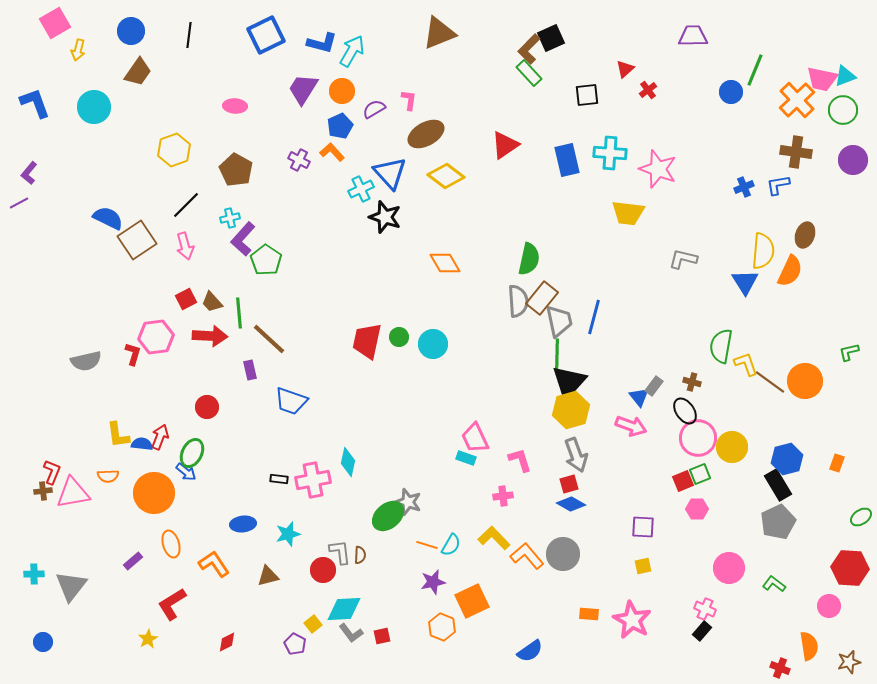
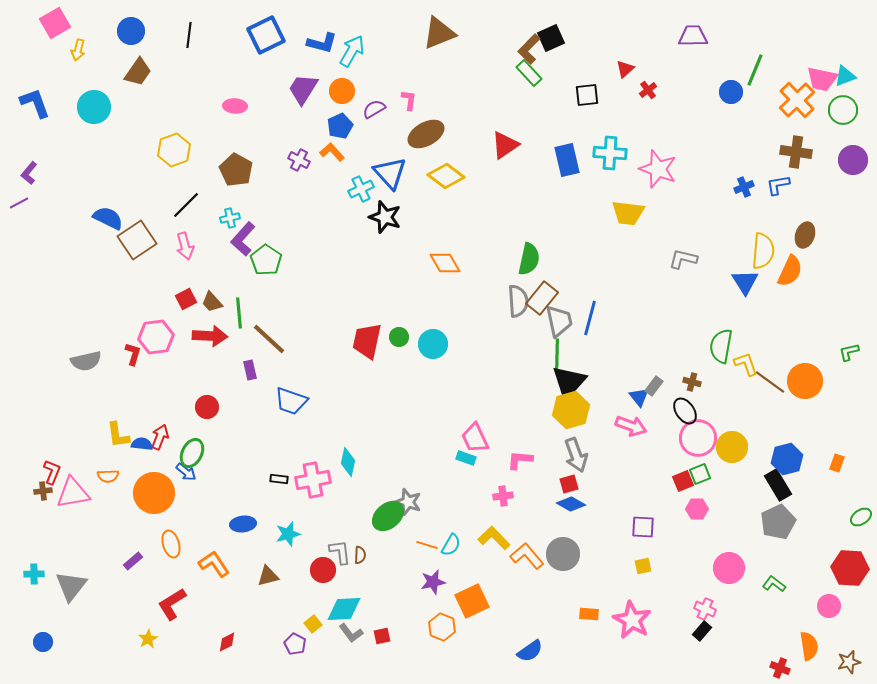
blue line at (594, 317): moved 4 px left, 1 px down
pink L-shape at (520, 460): rotated 68 degrees counterclockwise
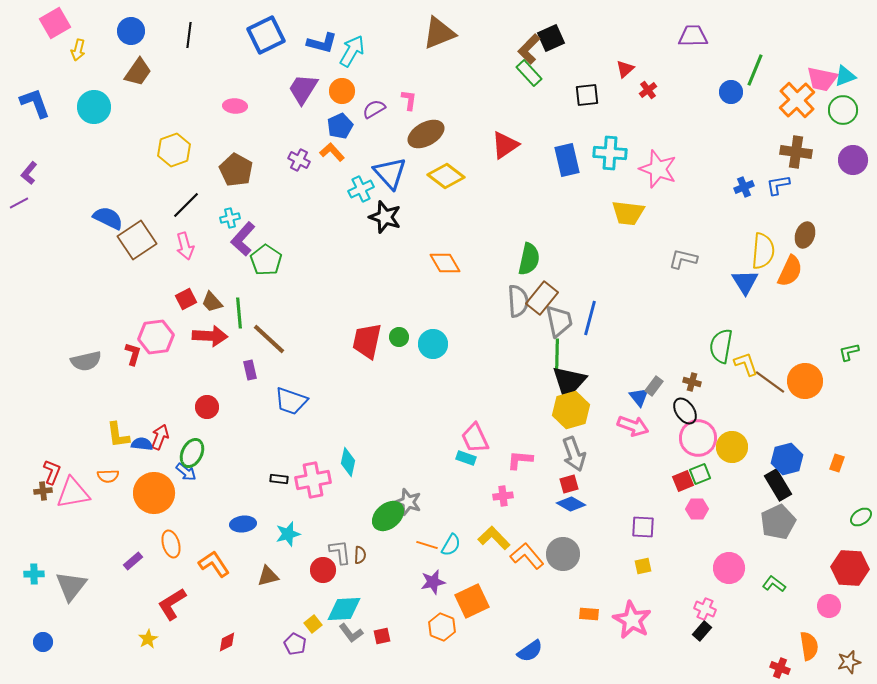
pink arrow at (631, 426): moved 2 px right
gray arrow at (576, 455): moved 2 px left, 1 px up
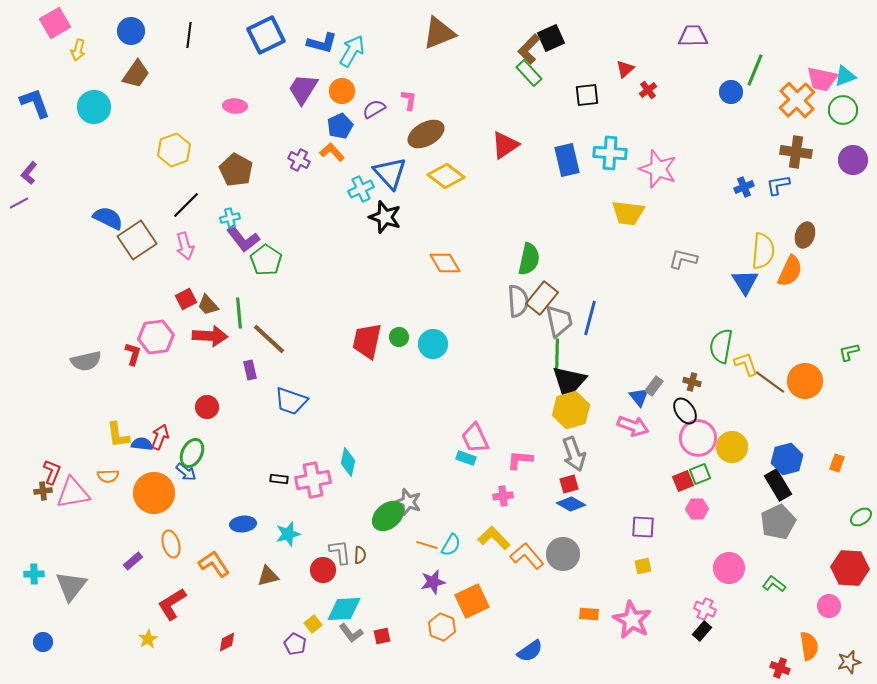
brown trapezoid at (138, 72): moved 2 px left, 2 px down
purple L-shape at (243, 239): rotated 80 degrees counterclockwise
brown trapezoid at (212, 302): moved 4 px left, 3 px down
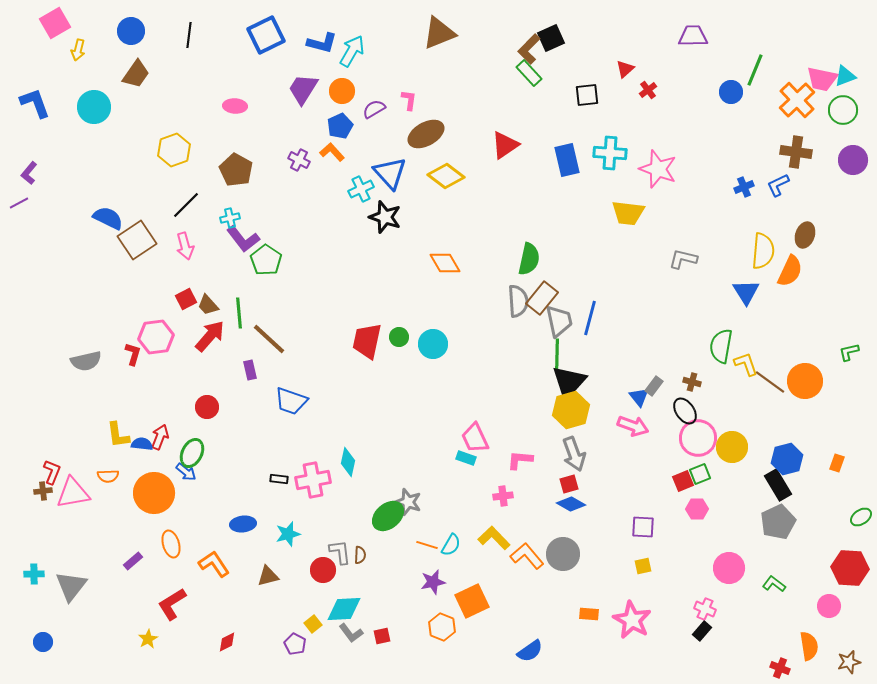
blue L-shape at (778, 185): rotated 15 degrees counterclockwise
blue triangle at (745, 282): moved 1 px right, 10 px down
red arrow at (210, 336): rotated 52 degrees counterclockwise
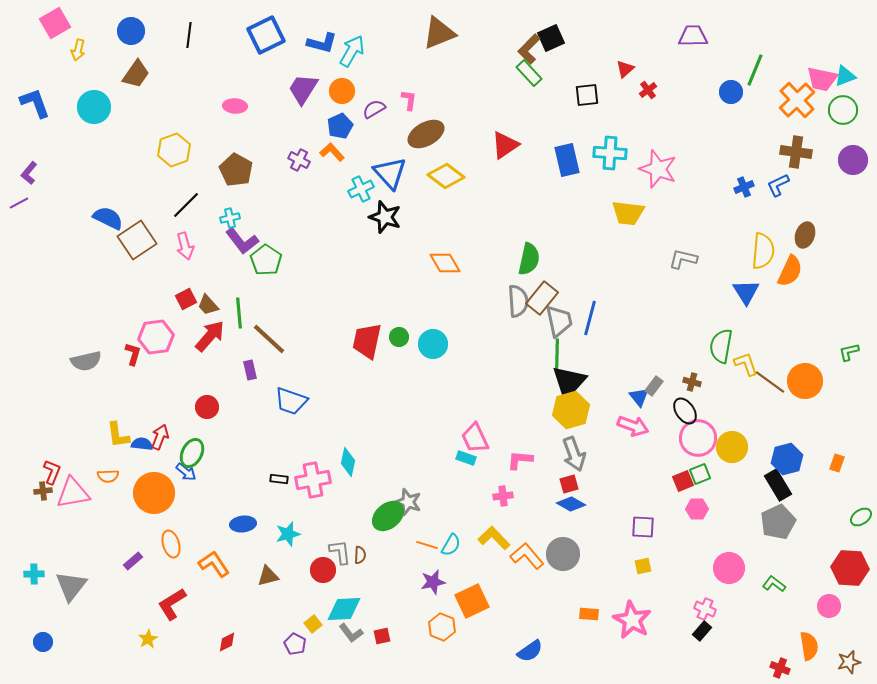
purple L-shape at (243, 239): moved 1 px left, 2 px down
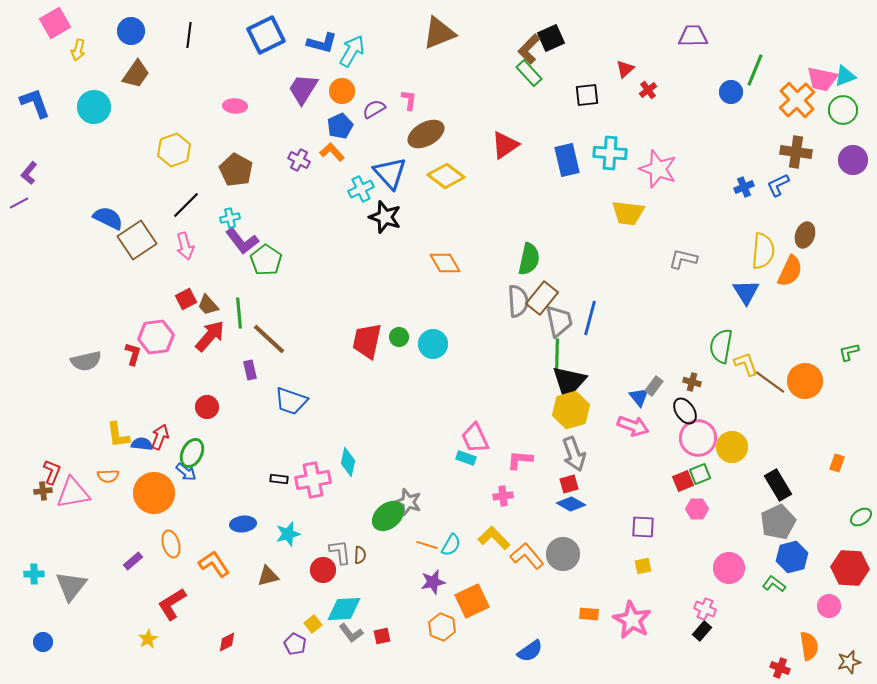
blue hexagon at (787, 459): moved 5 px right, 98 px down
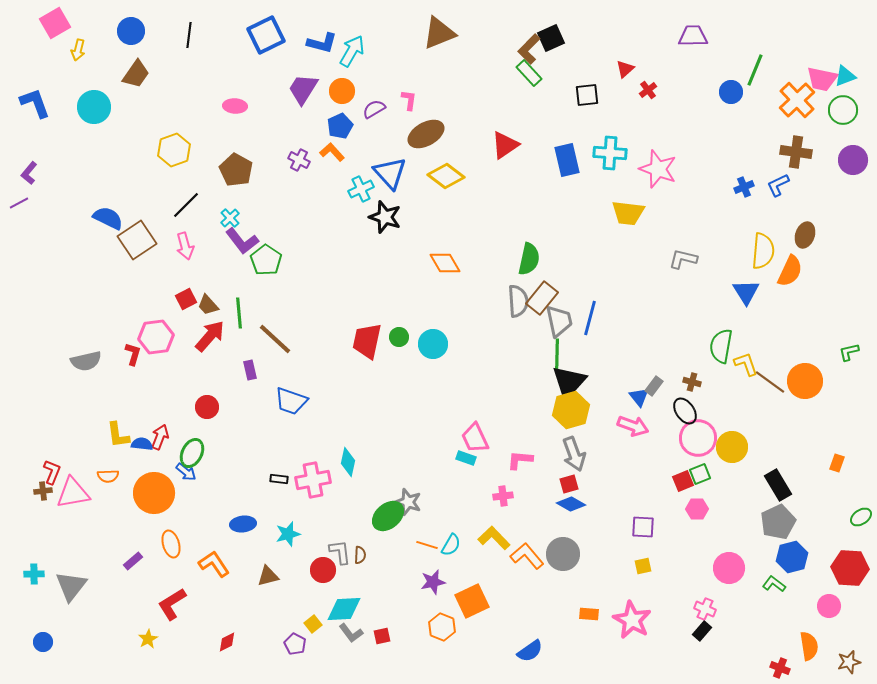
cyan cross at (230, 218): rotated 30 degrees counterclockwise
brown line at (269, 339): moved 6 px right
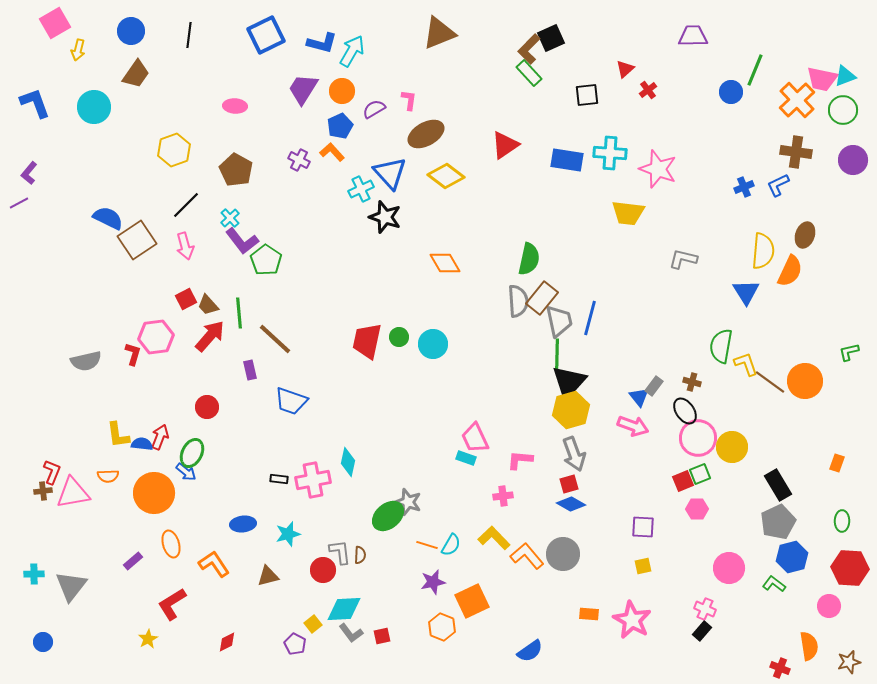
blue rectangle at (567, 160): rotated 68 degrees counterclockwise
green ellipse at (861, 517): moved 19 px left, 4 px down; rotated 55 degrees counterclockwise
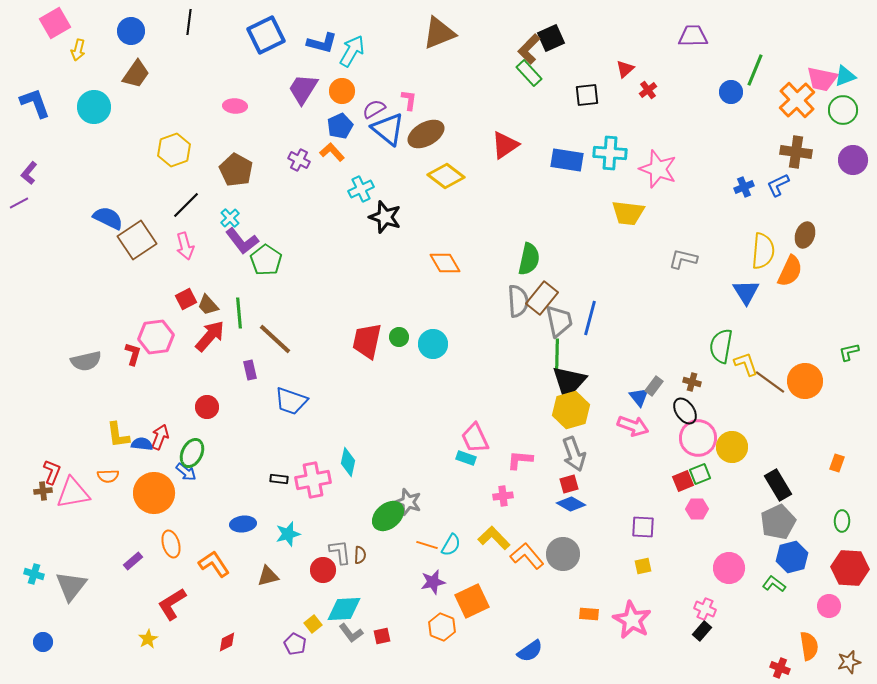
black line at (189, 35): moved 13 px up
blue triangle at (390, 173): moved 2 px left, 44 px up; rotated 9 degrees counterclockwise
cyan cross at (34, 574): rotated 18 degrees clockwise
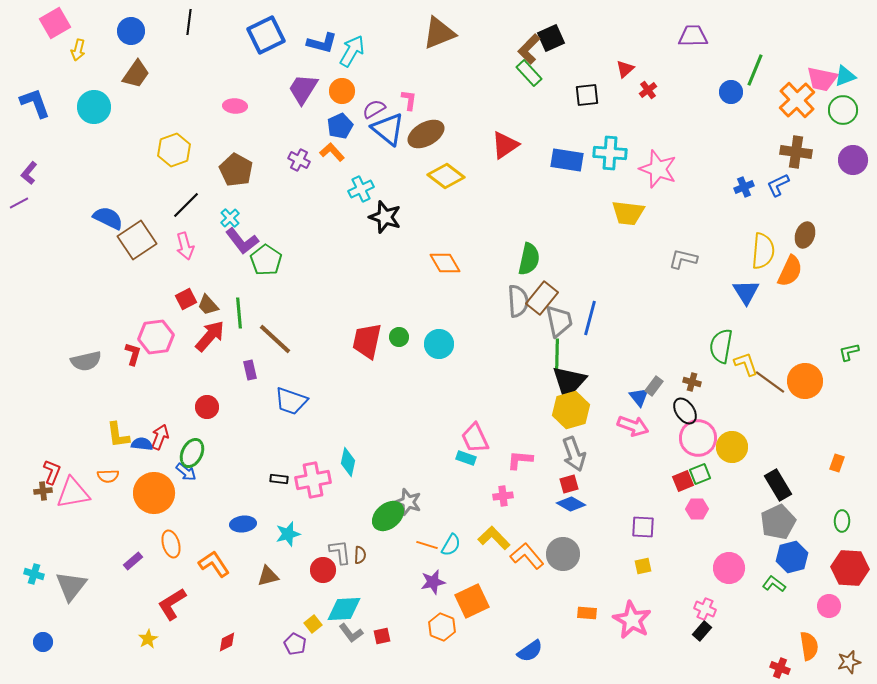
cyan circle at (433, 344): moved 6 px right
orange rectangle at (589, 614): moved 2 px left, 1 px up
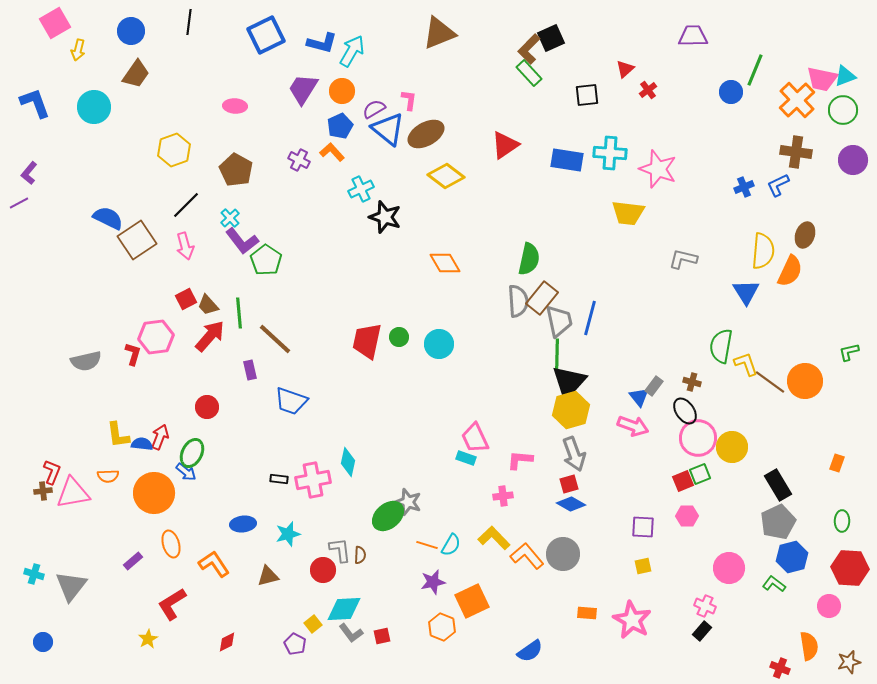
pink hexagon at (697, 509): moved 10 px left, 7 px down
gray L-shape at (340, 552): moved 2 px up
pink cross at (705, 609): moved 3 px up
